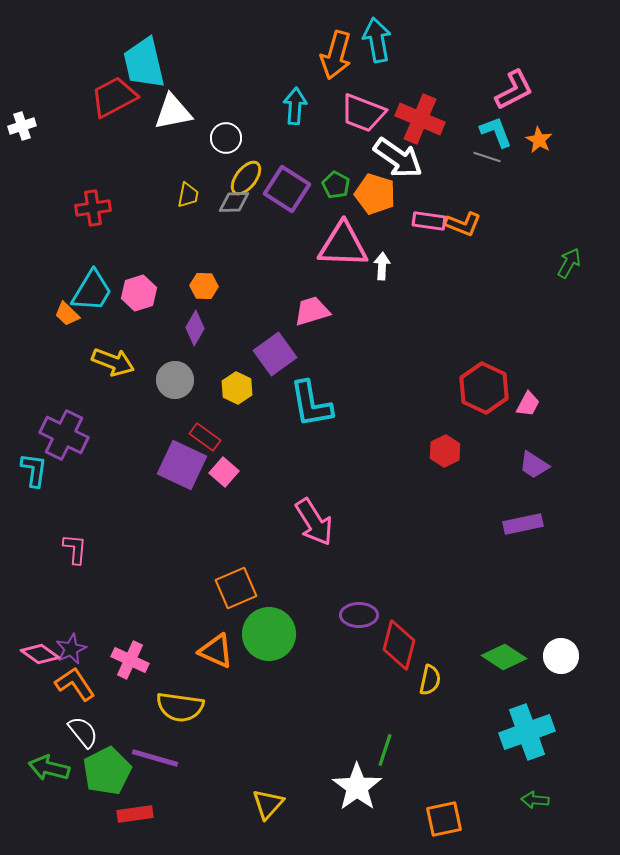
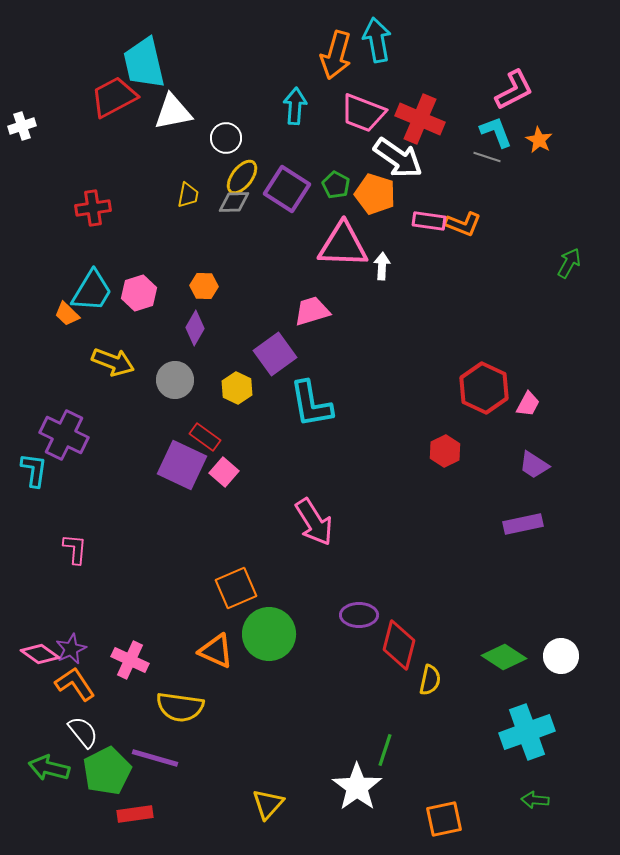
yellow ellipse at (246, 178): moved 4 px left, 1 px up
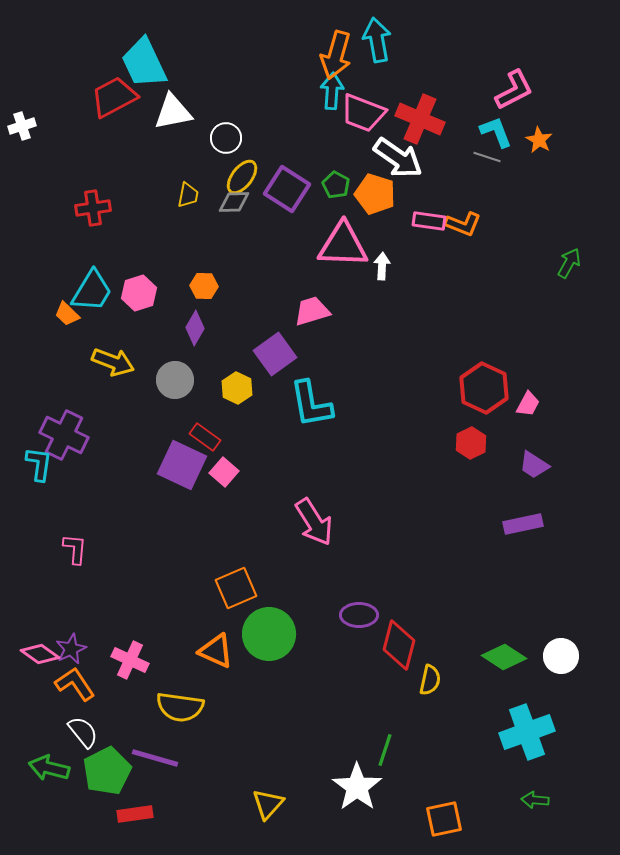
cyan trapezoid at (144, 63): rotated 12 degrees counterclockwise
cyan arrow at (295, 106): moved 37 px right, 15 px up
red hexagon at (445, 451): moved 26 px right, 8 px up
cyan L-shape at (34, 470): moved 5 px right, 6 px up
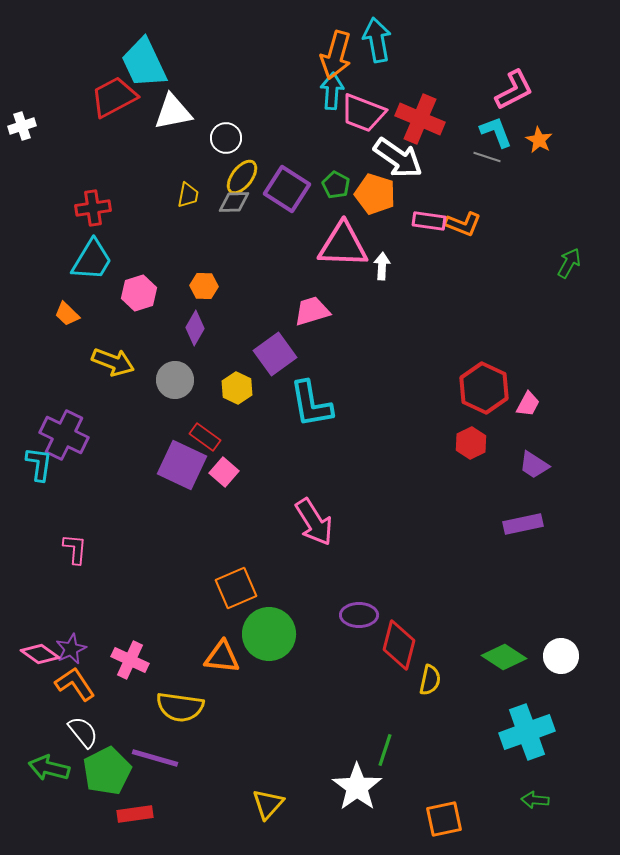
cyan trapezoid at (92, 291): moved 31 px up
orange triangle at (216, 651): moved 6 px right, 6 px down; rotated 18 degrees counterclockwise
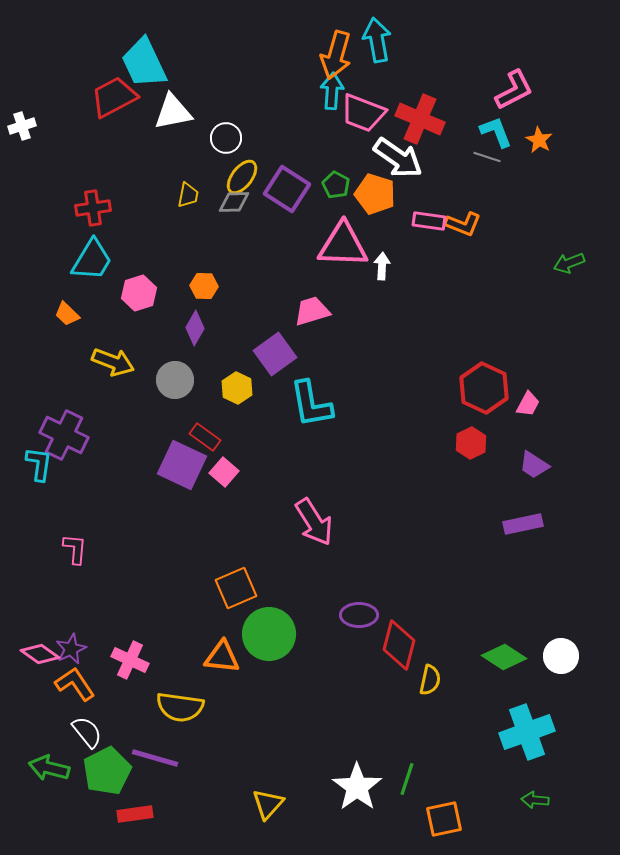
green arrow at (569, 263): rotated 140 degrees counterclockwise
white semicircle at (83, 732): moved 4 px right
green line at (385, 750): moved 22 px right, 29 px down
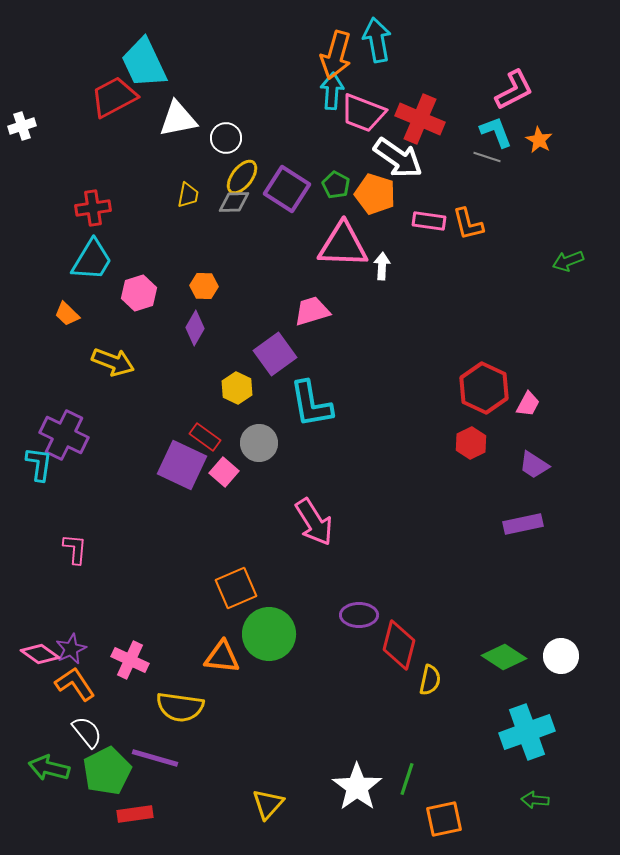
white triangle at (173, 112): moved 5 px right, 7 px down
orange L-shape at (463, 224): moved 5 px right; rotated 54 degrees clockwise
green arrow at (569, 263): moved 1 px left, 2 px up
gray circle at (175, 380): moved 84 px right, 63 px down
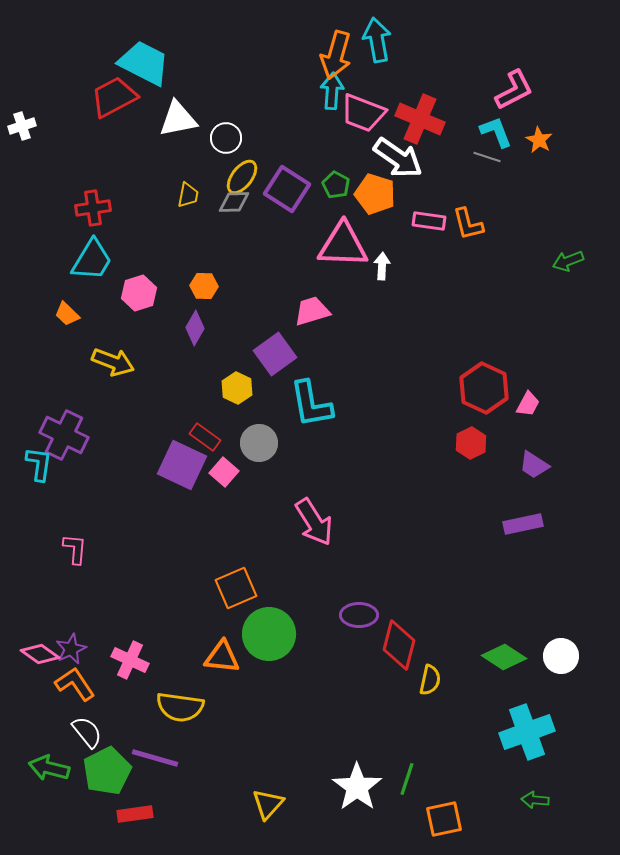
cyan trapezoid at (144, 63): rotated 142 degrees clockwise
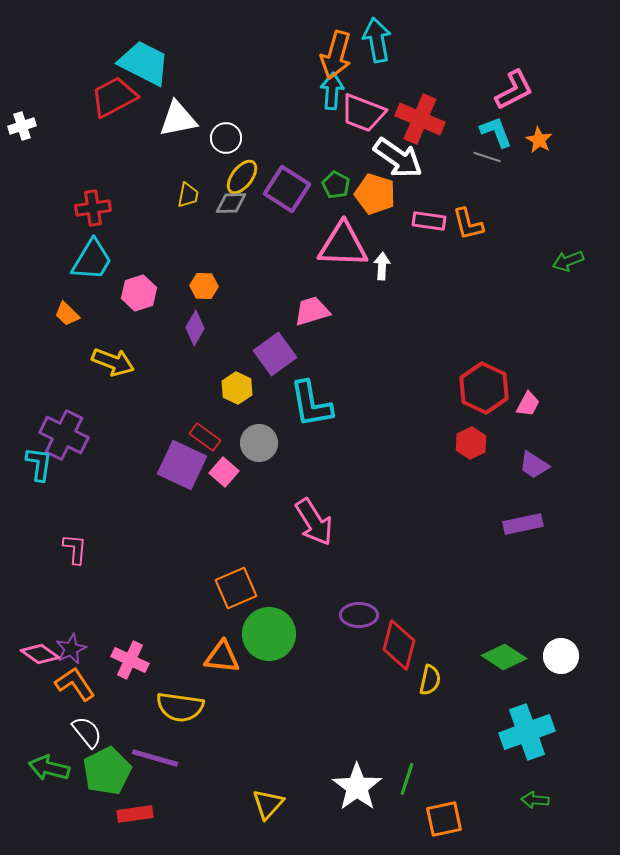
gray diamond at (234, 202): moved 3 px left, 1 px down
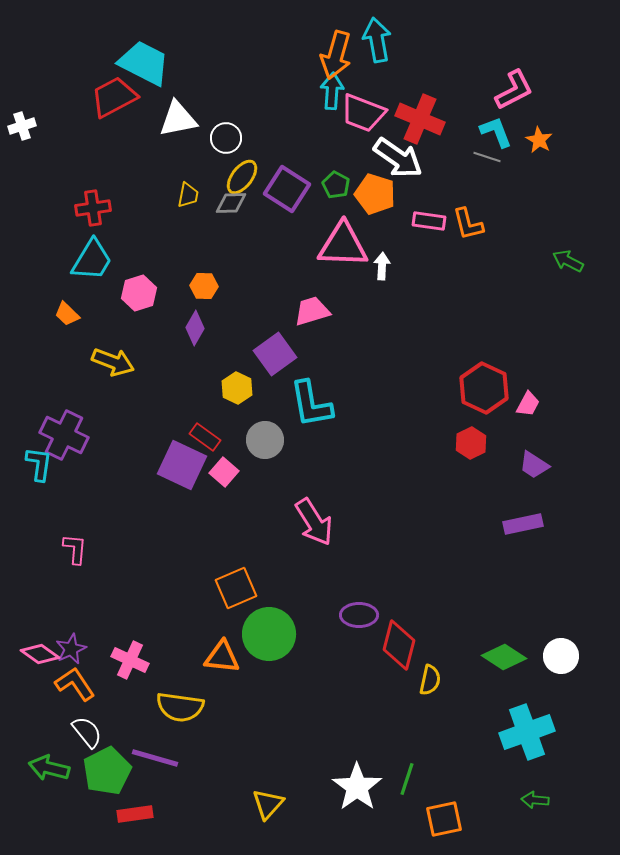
green arrow at (568, 261): rotated 48 degrees clockwise
gray circle at (259, 443): moved 6 px right, 3 px up
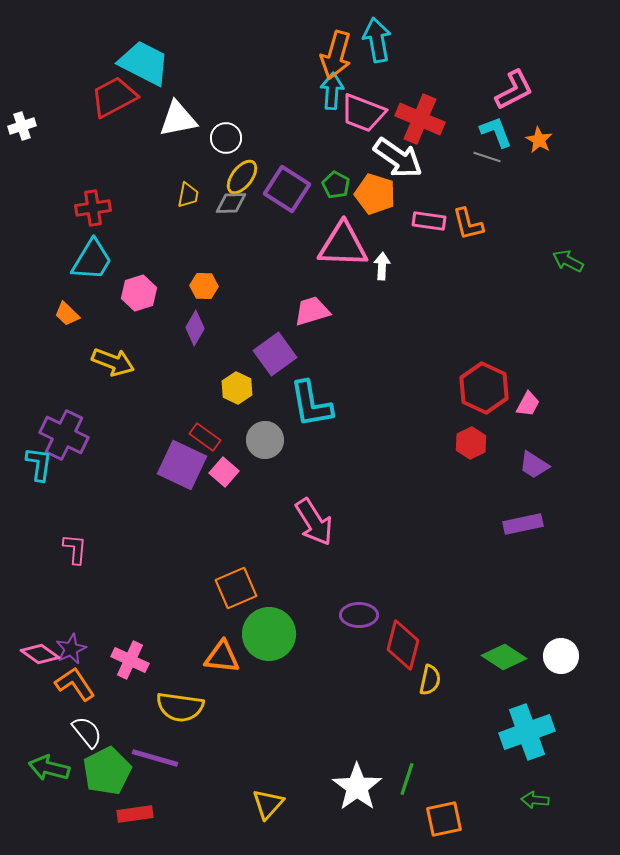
red diamond at (399, 645): moved 4 px right
